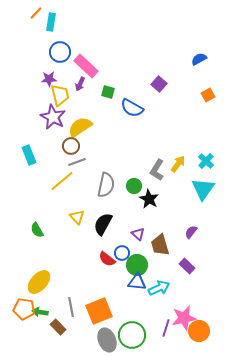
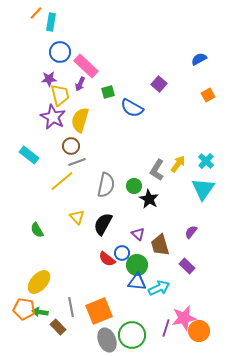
green square at (108, 92): rotated 32 degrees counterclockwise
yellow semicircle at (80, 127): moved 7 px up; rotated 40 degrees counterclockwise
cyan rectangle at (29, 155): rotated 30 degrees counterclockwise
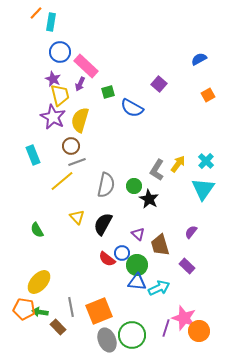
purple star at (49, 79): moved 4 px right; rotated 28 degrees clockwise
cyan rectangle at (29, 155): moved 4 px right; rotated 30 degrees clockwise
pink star at (184, 318): rotated 30 degrees clockwise
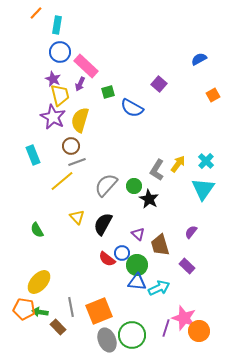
cyan rectangle at (51, 22): moved 6 px right, 3 px down
orange square at (208, 95): moved 5 px right
gray semicircle at (106, 185): rotated 150 degrees counterclockwise
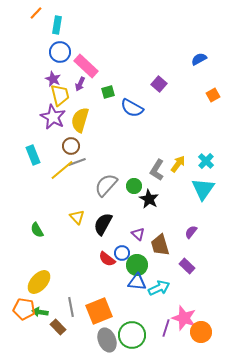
yellow line at (62, 181): moved 11 px up
orange circle at (199, 331): moved 2 px right, 1 px down
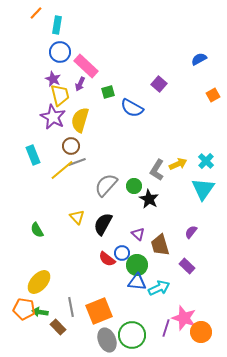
yellow arrow at (178, 164): rotated 30 degrees clockwise
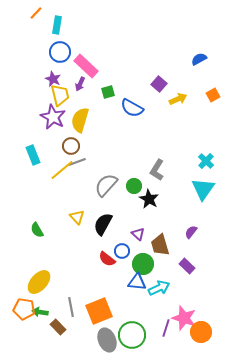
yellow arrow at (178, 164): moved 65 px up
blue circle at (122, 253): moved 2 px up
green circle at (137, 265): moved 6 px right, 1 px up
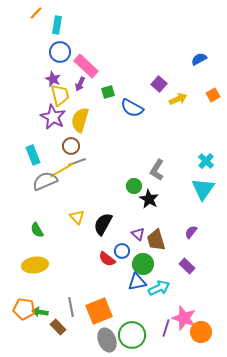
yellow line at (62, 170): rotated 10 degrees clockwise
gray semicircle at (106, 185): moved 61 px left, 4 px up; rotated 25 degrees clockwise
brown trapezoid at (160, 245): moved 4 px left, 5 px up
yellow ellipse at (39, 282): moved 4 px left, 17 px up; rotated 40 degrees clockwise
blue triangle at (137, 282): rotated 18 degrees counterclockwise
